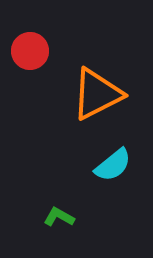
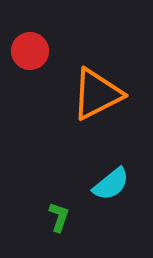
cyan semicircle: moved 2 px left, 19 px down
green L-shape: rotated 80 degrees clockwise
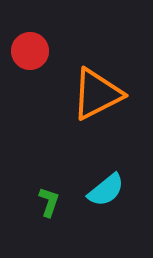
cyan semicircle: moved 5 px left, 6 px down
green L-shape: moved 10 px left, 15 px up
